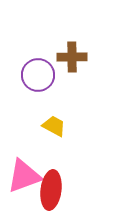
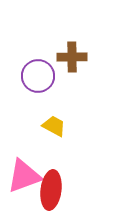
purple circle: moved 1 px down
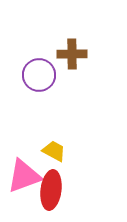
brown cross: moved 3 px up
purple circle: moved 1 px right, 1 px up
yellow trapezoid: moved 25 px down
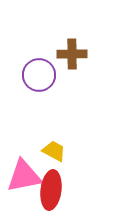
pink triangle: rotated 9 degrees clockwise
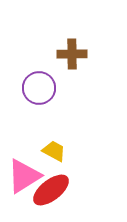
purple circle: moved 13 px down
pink triangle: rotated 21 degrees counterclockwise
red ellipse: rotated 45 degrees clockwise
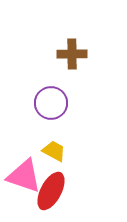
purple circle: moved 12 px right, 15 px down
pink triangle: rotated 51 degrees clockwise
red ellipse: moved 1 px down; rotated 24 degrees counterclockwise
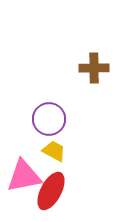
brown cross: moved 22 px right, 14 px down
purple circle: moved 2 px left, 16 px down
pink triangle: rotated 30 degrees counterclockwise
